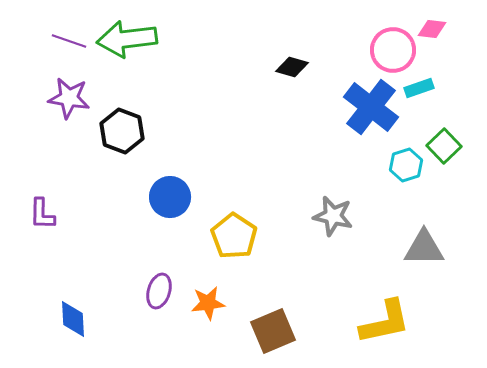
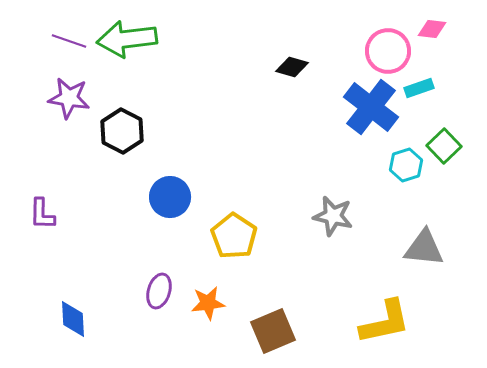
pink circle: moved 5 px left, 1 px down
black hexagon: rotated 6 degrees clockwise
gray triangle: rotated 6 degrees clockwise
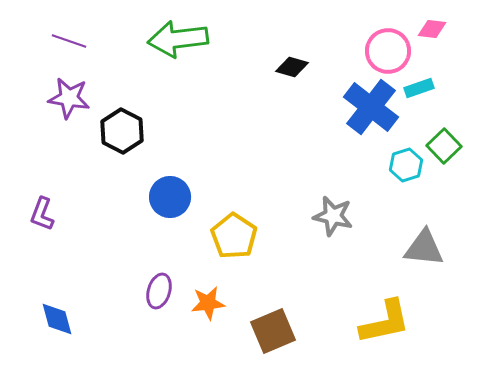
green arrow: moved 51 px right
purple L-shape: rotated 20 degrees clockwise
blue diamond: moved 16 px left; rotated 12 degrees counterclockwise
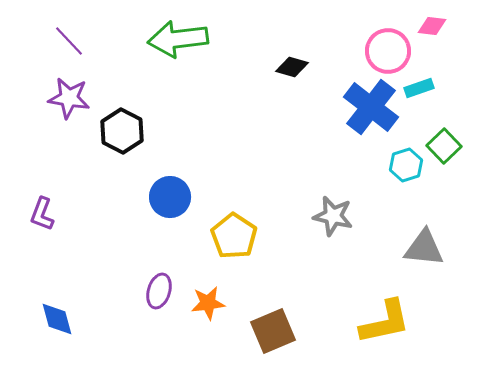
pink diamond: moved 3 px up
purple line: rotated 28 degrees clockwise
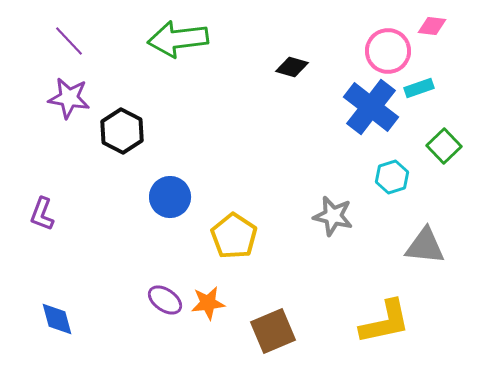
cyan hexagon: moved 14 px left, 12 px down
gray triangle: moved 1 px right, 2 px up
purple ellipse: moved 6 px right, 9 px down; rotated 72 degrees counterclockwise
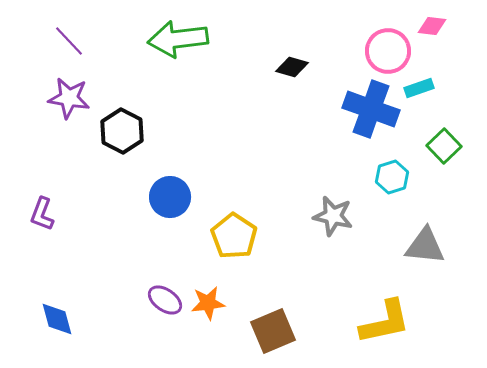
blue cross: moved 2 px down; rotated 18 degrees counterclockwise
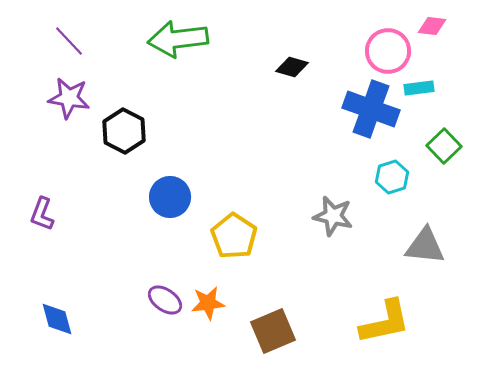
cyan rectangle: rotated 12 degrees clockwise
black hexagon: moved 2 px right
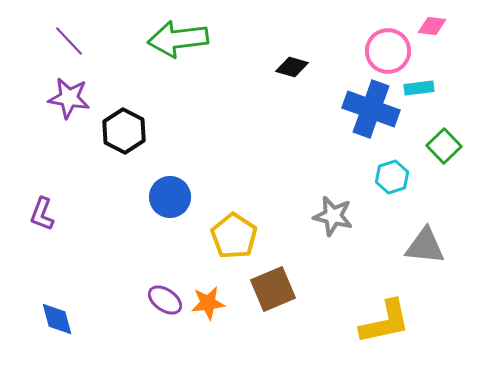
brown square: moved 42 px up
